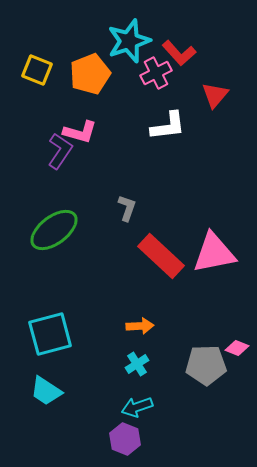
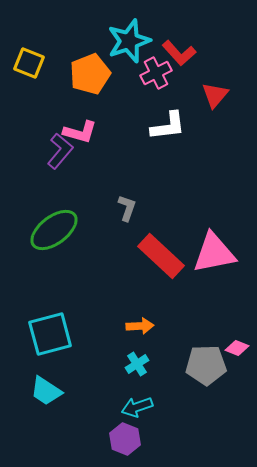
yellow square: moved 8 px left, 7 px up
purple L-shape: rotated 6 degrees clockwise
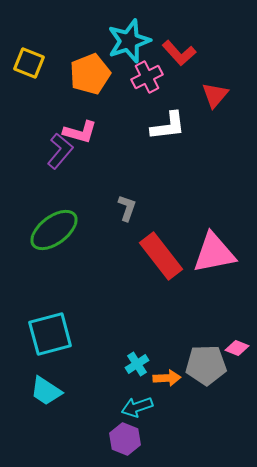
pink cross: moved 9 px left, 4 px down
red rectangle: rotated 9 degrees clockwise
orange arrow: moved 27 px right, 52 px down
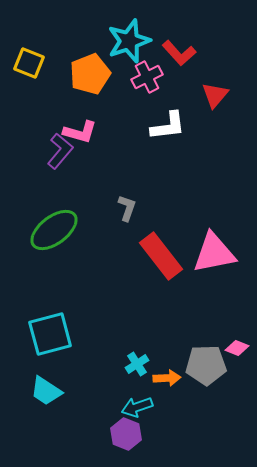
purple hexagon: moved 1 px right, 5 px up
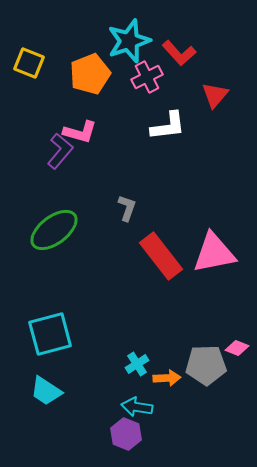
cyan arrow: rotated 28 degrees clockwise
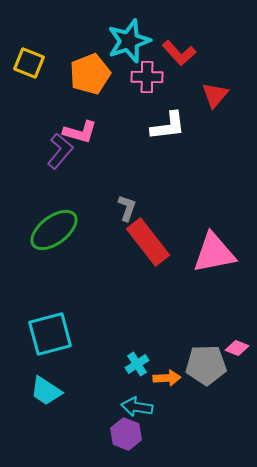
pink cross: rotated 28 degrees clockwise
red rectangle: moved 13 px left, 14 px up
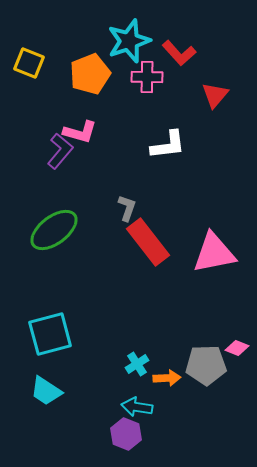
white L-shape: moved 19 px down
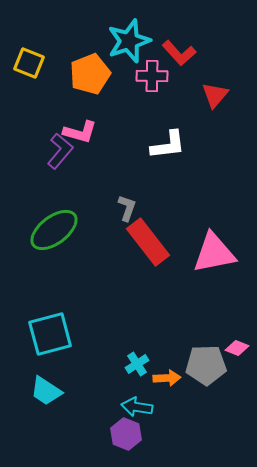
pink cross: moved 5 px right, 1 px up
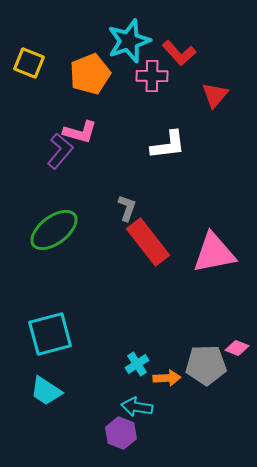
purple hexagon: moved 5 px left, 1 px up
